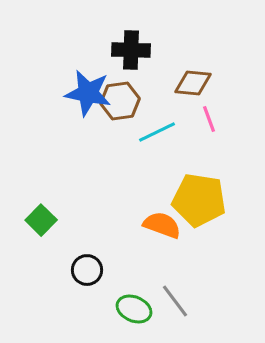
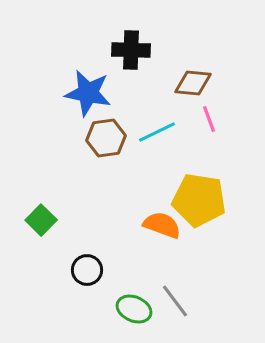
brown hexagon: moved 14 px left, 37 px down
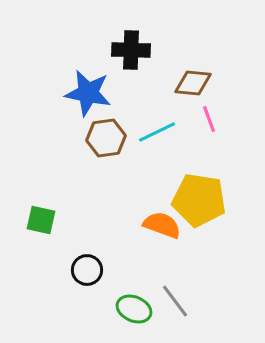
green square: rotated 32 degrees counterclockwise
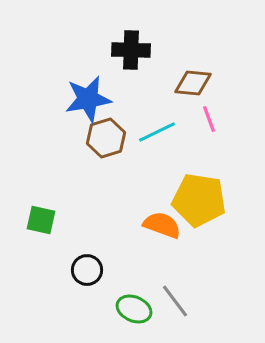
blue star: moved 6 px down; rotated 21 degrees counterclockwise
brown hexagon: rotated 9 degrees counterclockwise
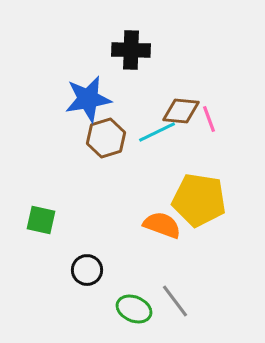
brown diamond: moved 12 px left, 28 px down
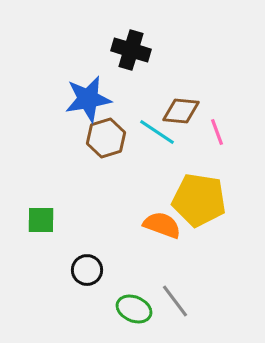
black cross: rotated 15 degrees clockwise
pink line: moved 8 px right, 13 px down
cyan line: rotated 60 degrees clockwise
green square: rotated 12 degrees counterclockwise
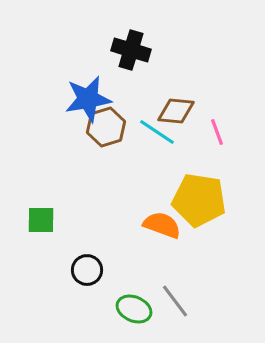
brown diamond: moved 5 px left
brown hexagon: moved 11 px up
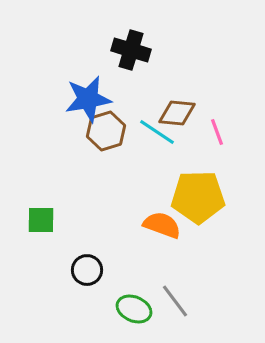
brown diamond: moved 1 px right, 2 px down
brown hexagon: moved 4 px down
yellow pentagon: moved 1 px left, 3 px up; rotated 10 degrees counterclockwise
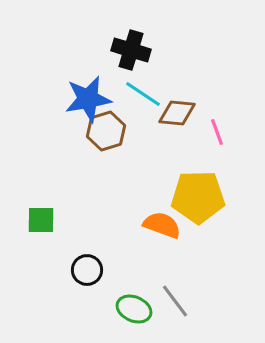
cyan line: moved 14 px left, 38 px up
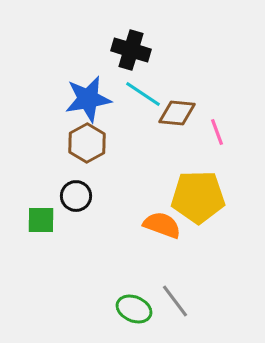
brown hexagon: moved 19 px left, 12 px down; rotated 12 degrees counterclockwise
black circle: moved 11 px left, 74 px up
